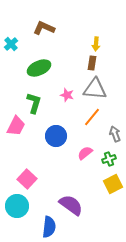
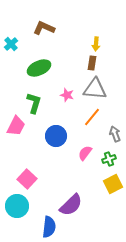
pink semicircle: rotated 14 degrees counterclockwise
purple semicircle: rotated 100 degrees clockwise
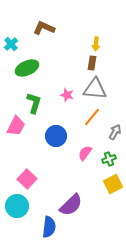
green ellipse: moved 12 px left
gray arrow: moved 2 px up; rotated 49 degrees clockwise
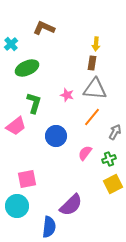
pink trapezoid: rotated 25 degrees clockwise
pink square: rotated 36 degrees clockwise
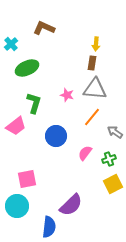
gray arrow: rotated 84 degrees counterclockwise
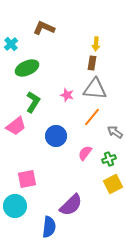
green L-shape: moved 1 px left, 1 px up; rotated 15 degrees clockwise
cyan circle: moved 2 px left
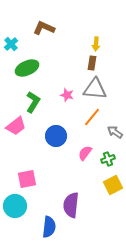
green cross: moved 1 px left
yellow square: moved 1 px down
purple semicircle: rotated 140 degrees clockwise
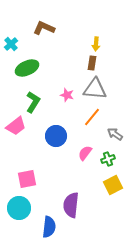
gray arrow: moved 2 px down
cyan circle: moved 4 px right, 2 px down
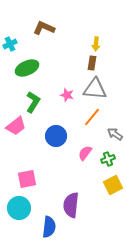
cyan cross: moved 1 px left; rotated 16 degrees clockwise
